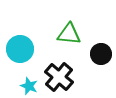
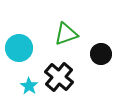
green triangle: moved 3 px left; rotated 25 degrees counterclockwise
cyan circle: moved 1 px left, 1 px up
cyan star: rotated 12 degrees clockwise
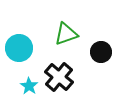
black circle: moved 2 px up
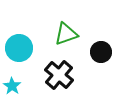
black cross: moved 2 px up
cyan star: moved 17 px left
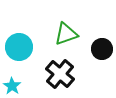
cyan circle: moved 1 px up
black circle: moved 1 px right, 3 px up
black cross: moved 1 px right, 1 px up
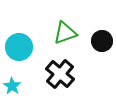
green triangle: moved 1 px left, 1 px up
black circle: moved 8 px up
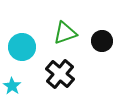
cyan circle: moved 3 px right
